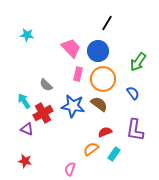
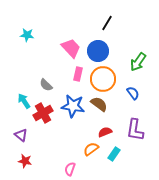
purple triangle: moved 6 px left, 6 px down; rotated 16 degrees clockwise
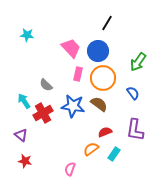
orange circle: moved 1 px up
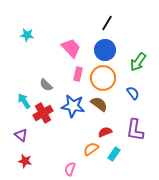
blue circle: moved 7 px right, 1 px up
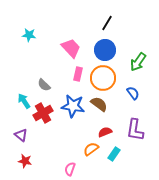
cyan star: moved 2 px right
gray semicircle: moved 2 px left
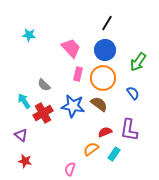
purple L-shape: moved 6 px left
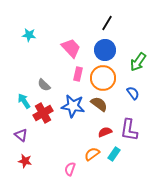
orange semicircle: moved 1 px right, 5 px down
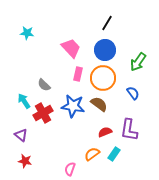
cyan star: moved 2 px left, 2 px up
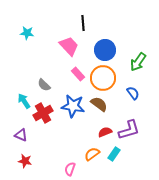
black line: moved 24 px left; rotated 35 degrees counterclockwise
pink trapezoid: moved 2 px left, 2 px up
pink rectangle: rotated 56 degrees counterclockwise
purple L-shape: rotated 115 degrees counterclockwise
purple triangle: rotated 16 degrees counterclockwise
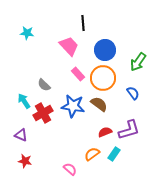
pink semicircle: rotated 112 degrees clockwise
